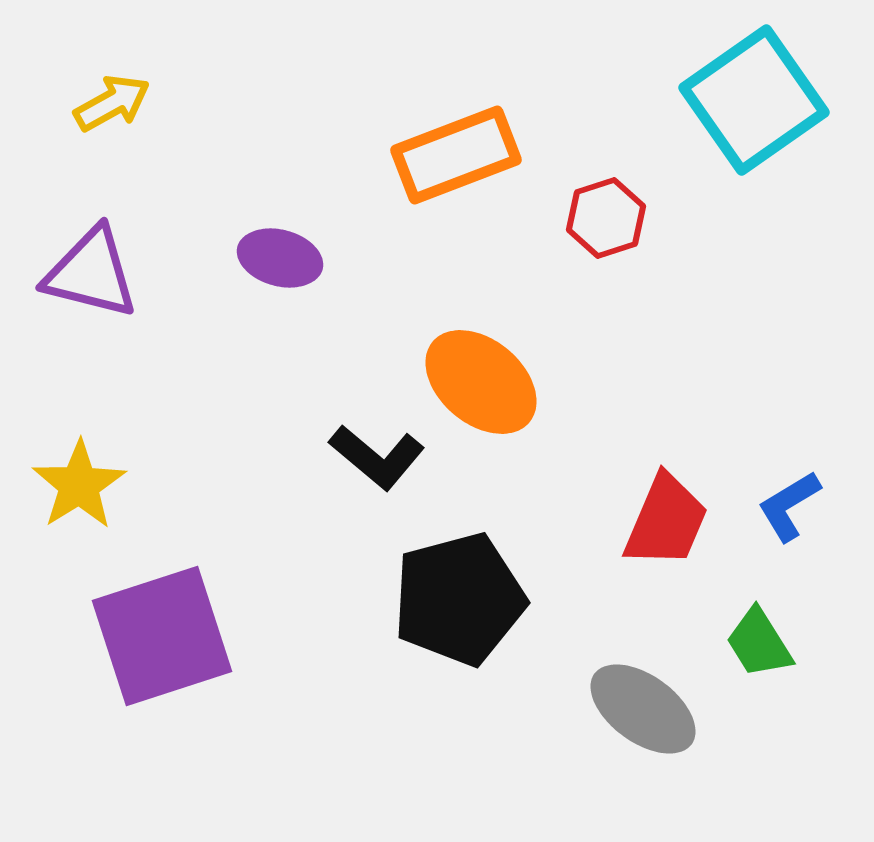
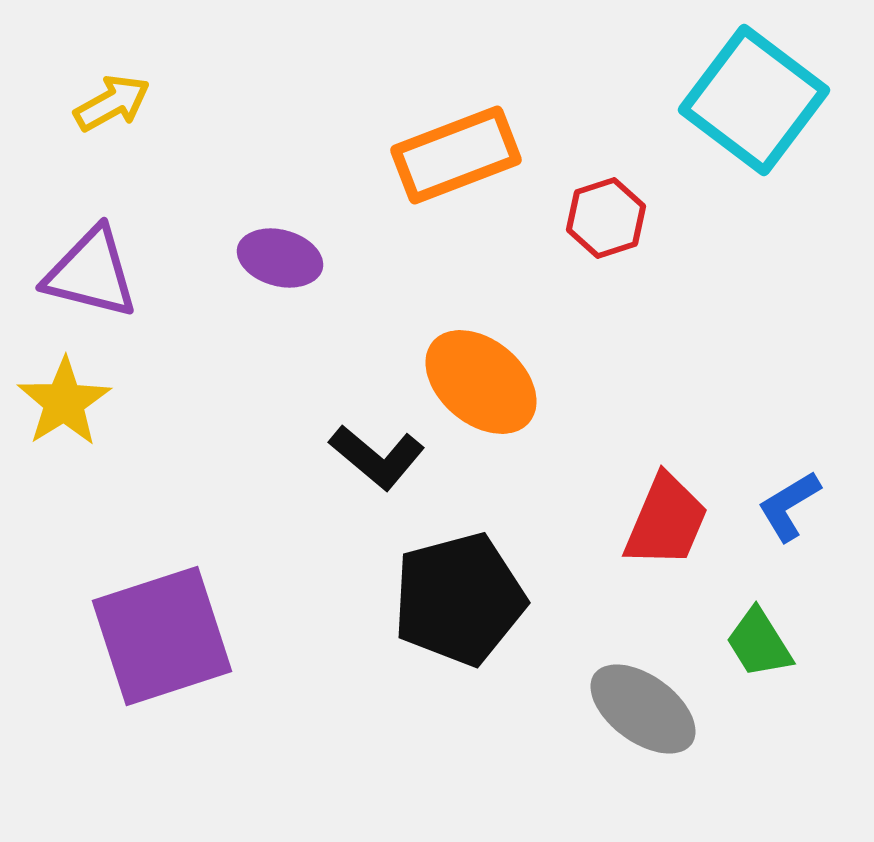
cyan square: rotated 18 degrees counterclockwise
yellow star: moved 15 px left, 83 px up
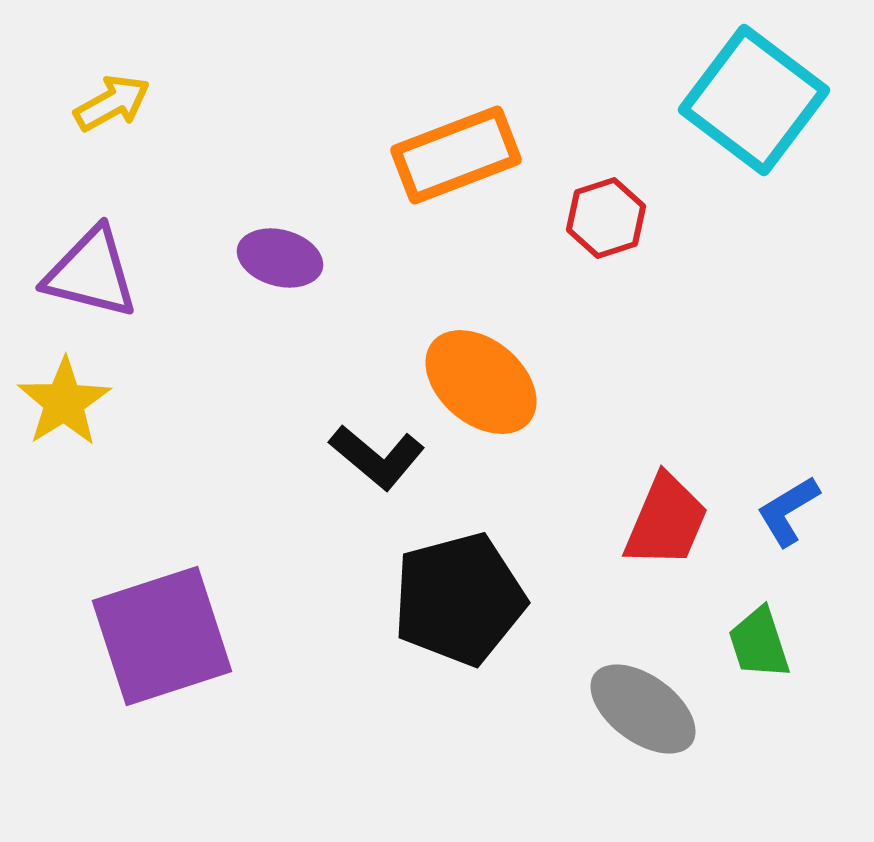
blue L-shape: moved 1 px left, 5 px down
green trapezoid: rotated 14 degrees clockwise
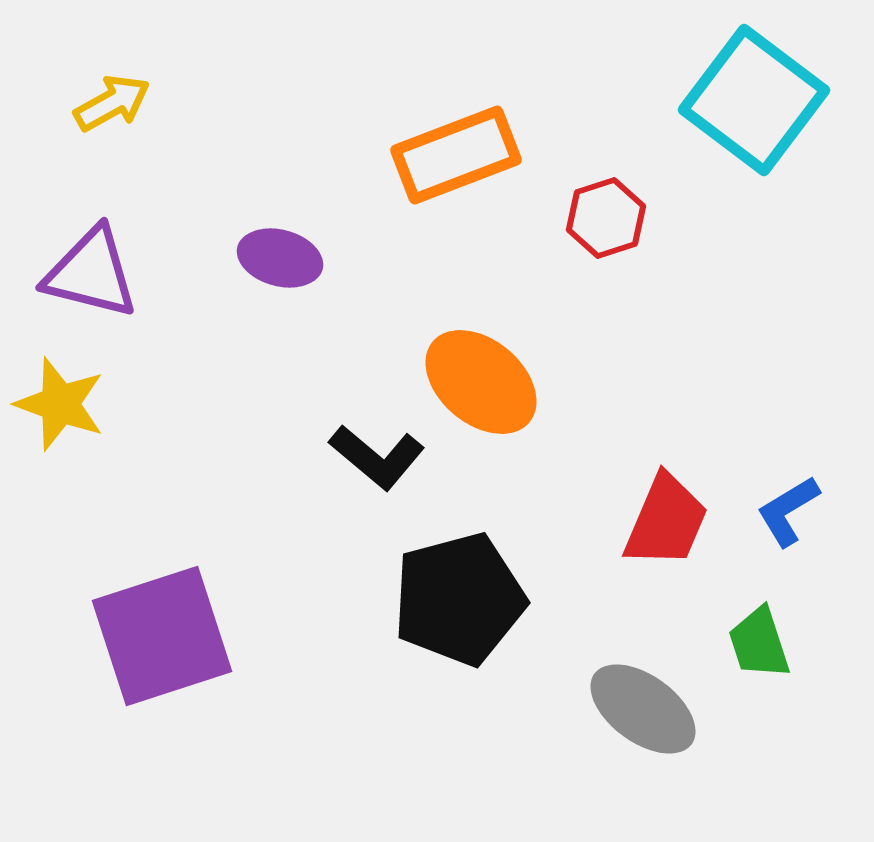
yellow star: moved 4 px left, 2 px down; rotated 20 degrees counterclockwise
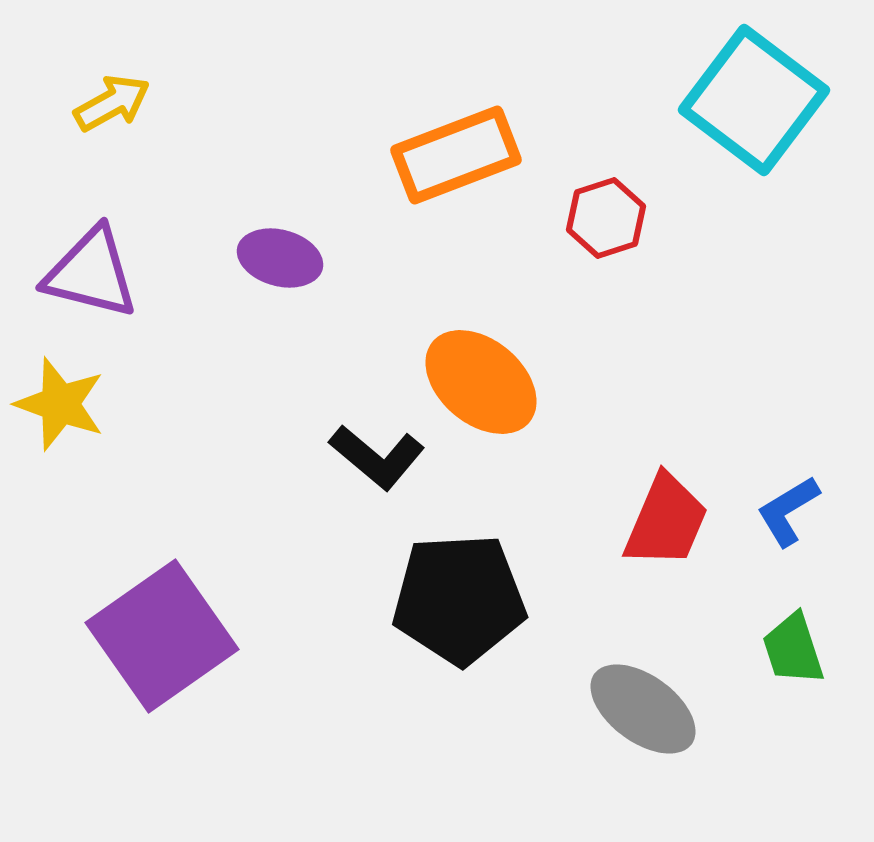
black pentagon: rotated 12 degrees clockwise
purple square: rotated 17 degrees counterclockwise
green trapezoid: moved 34 px right, 6 px down
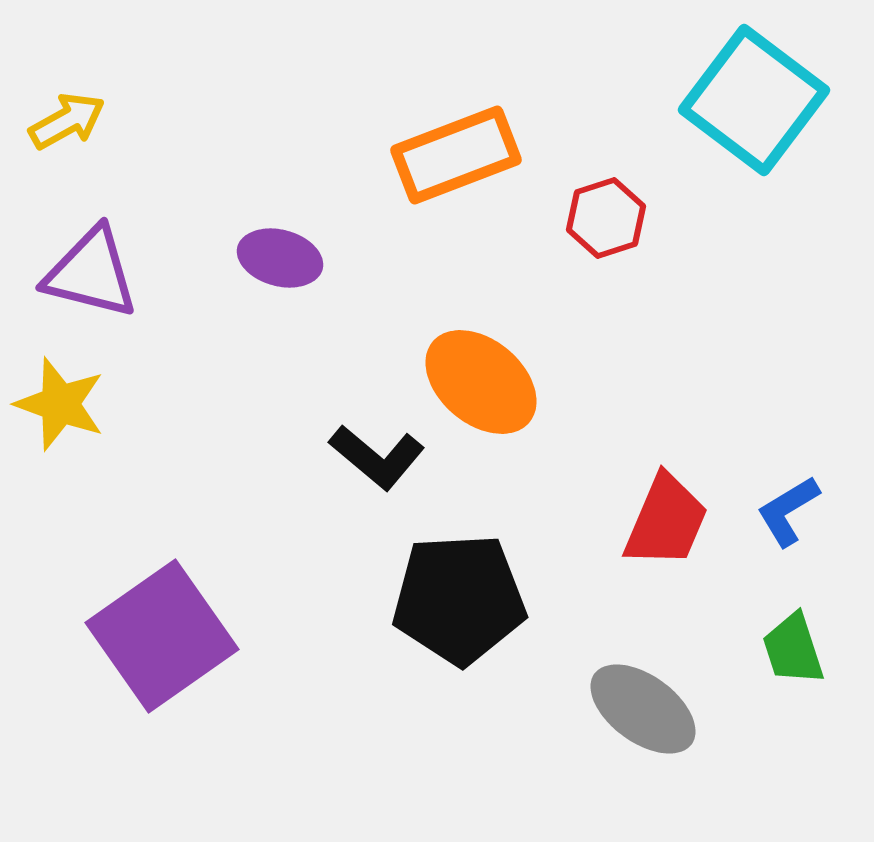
yellow arrow: moved 45 px left, 18 px down
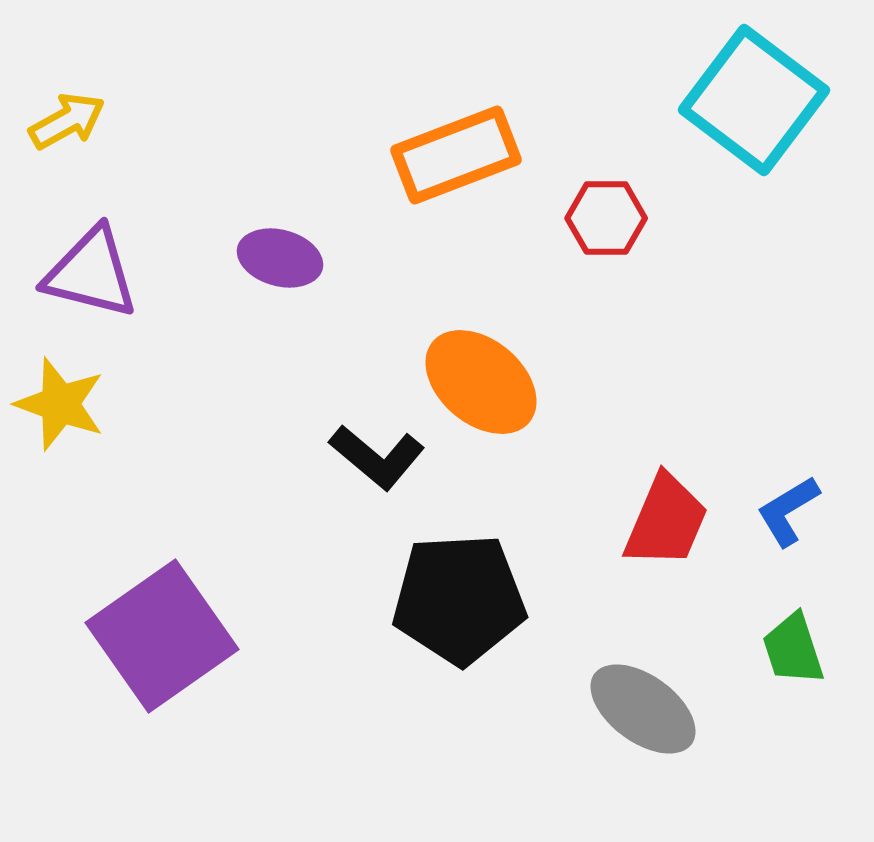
red hexagon: rotated 18 degrees clockwise
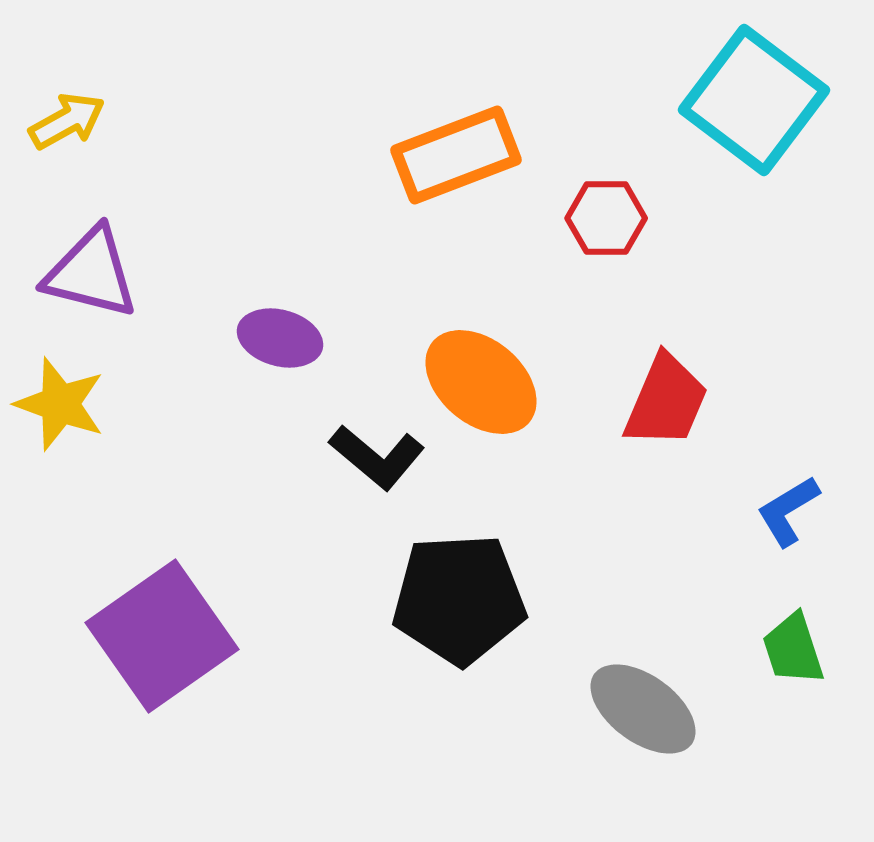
purple ellipse: moved 80 px down
red trapezoid: moved 120 px up
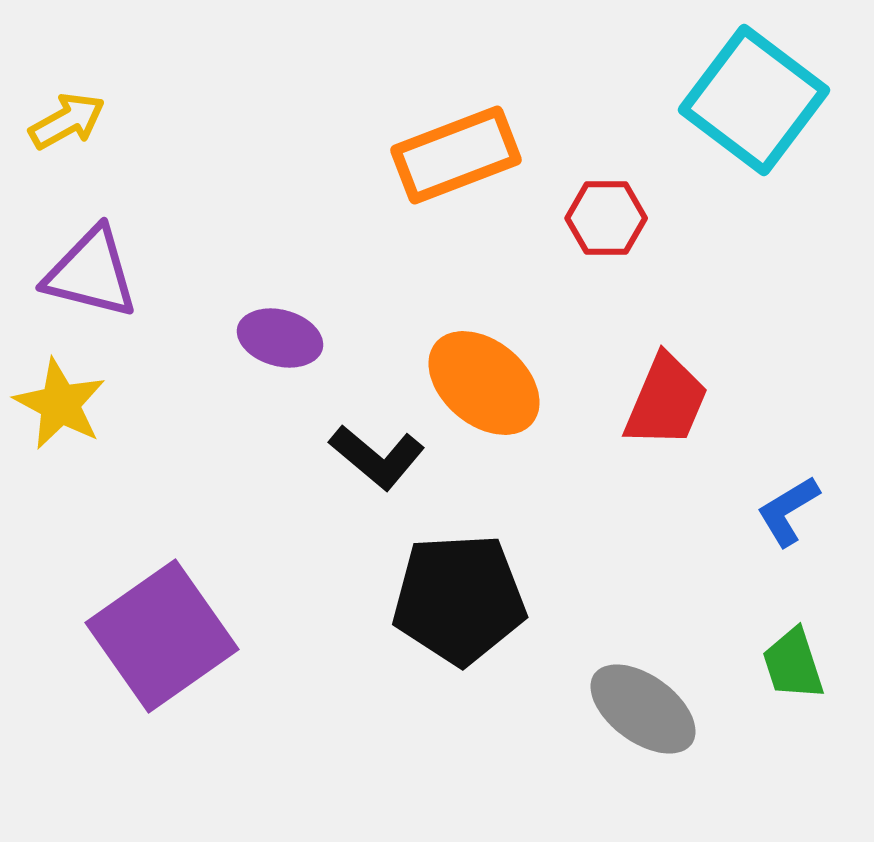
orange ellipse: moved 3 px right, 1 px down
yellow star: rotated 8 degrees clockwise
green trapezoid: moved 15 px down
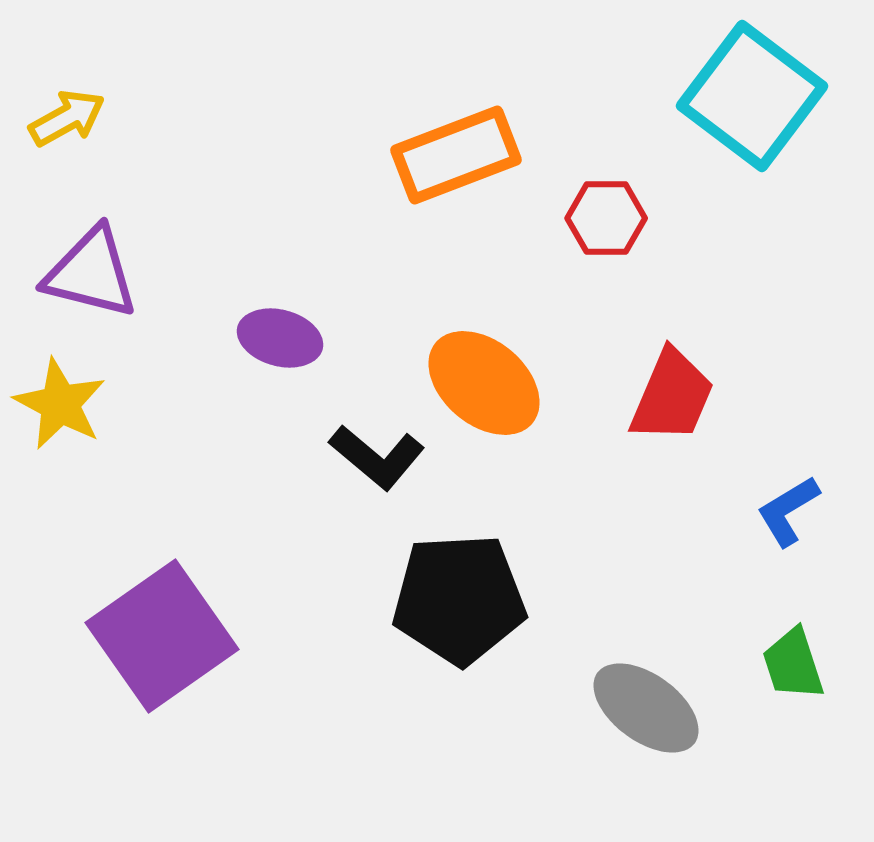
cyan square: moved 2 px left, 4 px up
yellow arrow: moved 3 px up
red trapezoid: moved 6 px right, 5 px up
gray ellipse: moved 3 px right, 1 px up
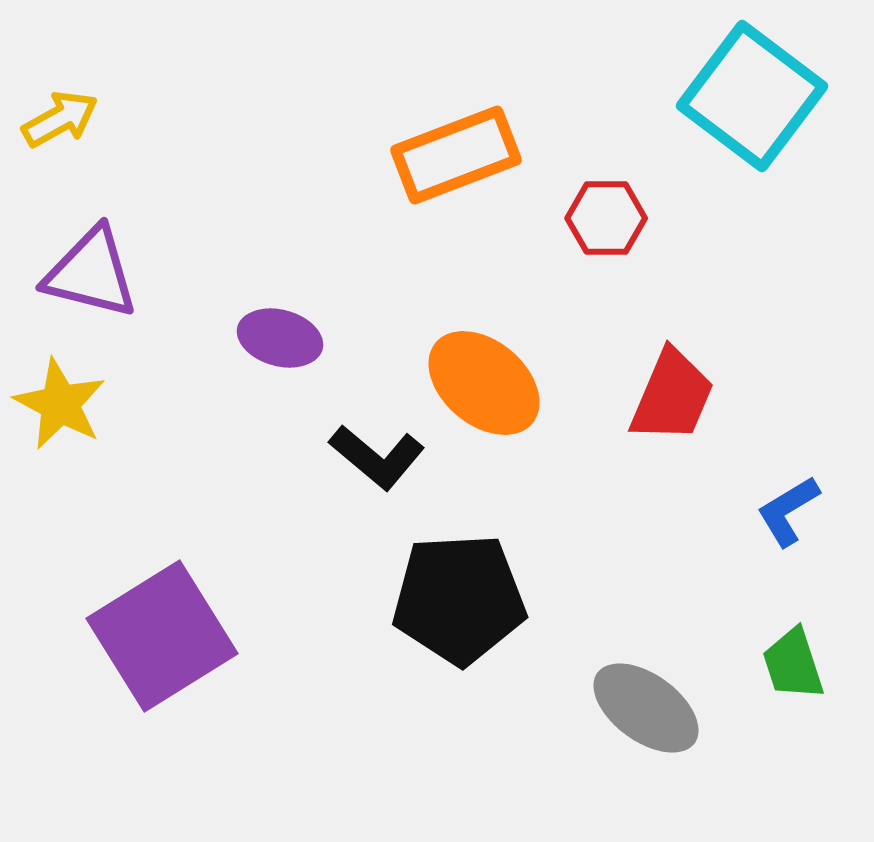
yellow arrow: moved 7 px left, 1 px down
purple square: rotated 3 degrees clockwise
